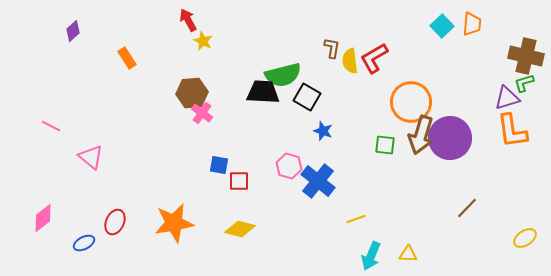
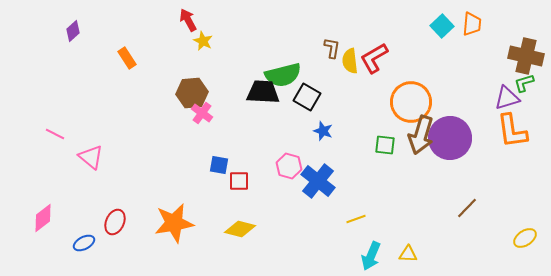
pink line: moved 4 px right, 8 px down
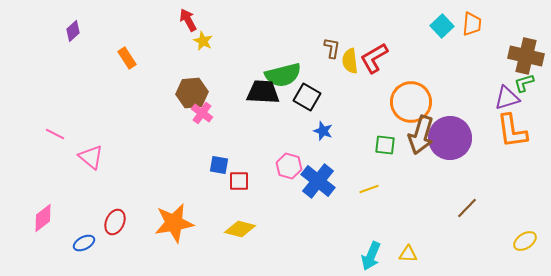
yellow line: moved 13 px right, 30 px up
yellow ellipse: moved 3 px down
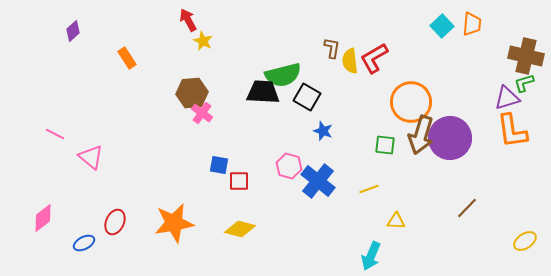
yellow triangle: moved 12 px left, 33 px up
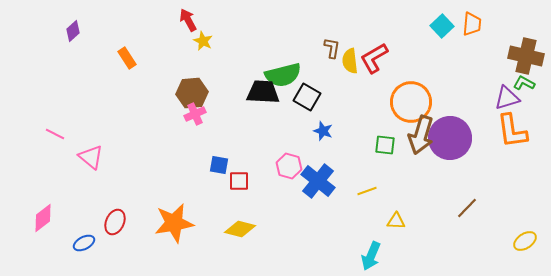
green L-shape: rotated 45 degrees clockwise
pink cross: moved 7 px left, 1 px down; rotated 30 degrees clockwise
yellow line: moved 2 px left, 2 px down
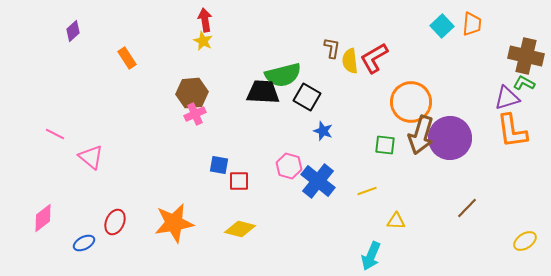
red arrow: moved 17 px right; rotated 20 degrees clockwise
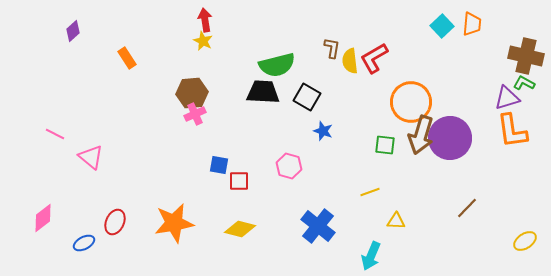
green semicircle: moved 6 px left, 10 px up
blue cross: moved 45 px down
yellow line: moved 3 px right, 1 px down
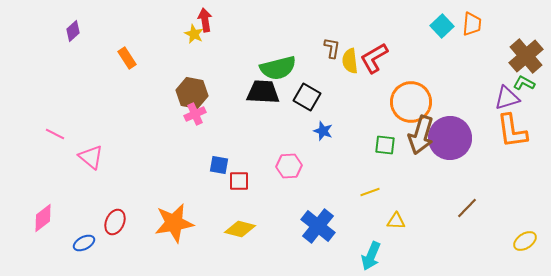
yellow star: moved 9 px left, 7 px up
brown cross: rotated 36 degrees clockwise
green semicircle: moved 1 px right, 3 px down
brown hexagon: rotated 16 degrees clockwise
pink hexagon: rotated 20 degrees counterclockwise
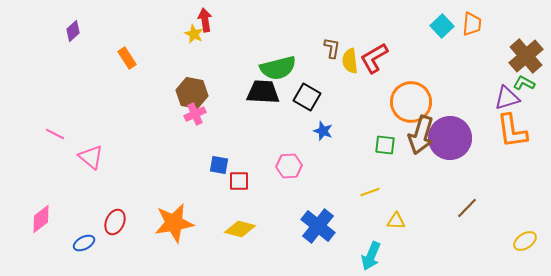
pink diamond: moved 2 px left, 1 px down
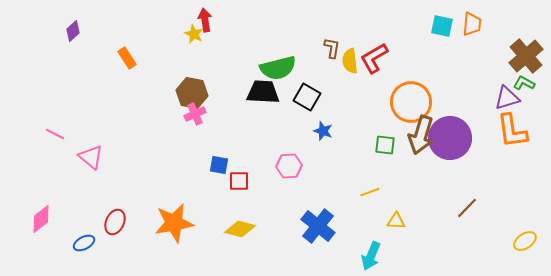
cyan square: rotated 35 degrees counterclockwise
